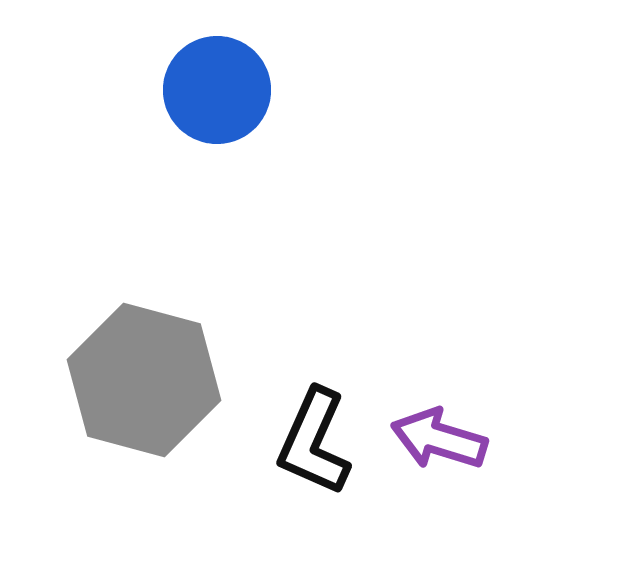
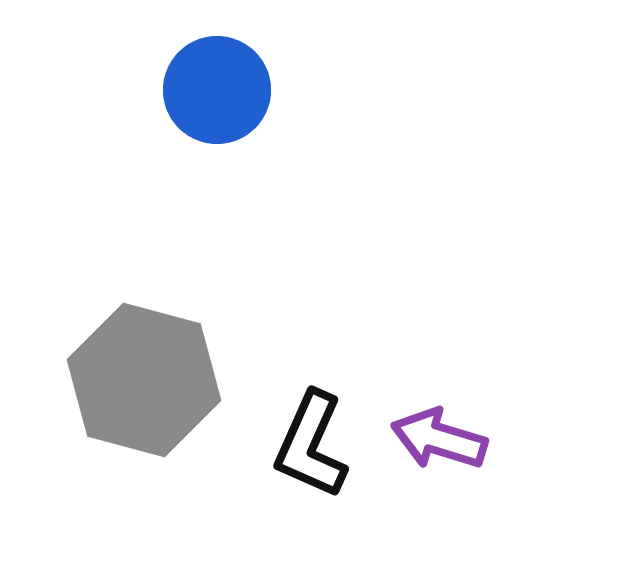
black L-shape: moved 3 px left, 3 px down
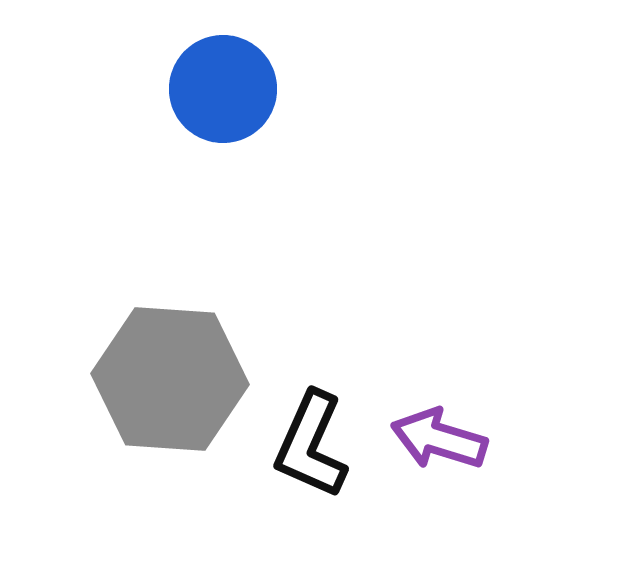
blue circle: moved 6 px right, 1 px up
gray hexagon: moved 26 px right, 1 px up; rotated 11 degrees counterclockwise
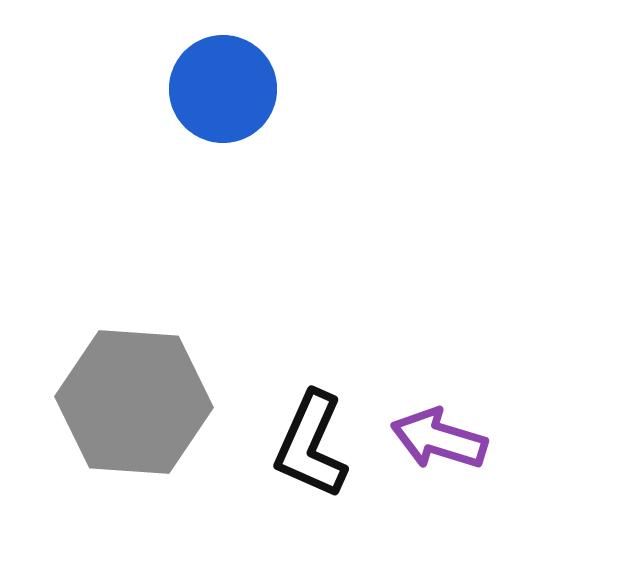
gray hexagon: moved 36 px left, 23 px down
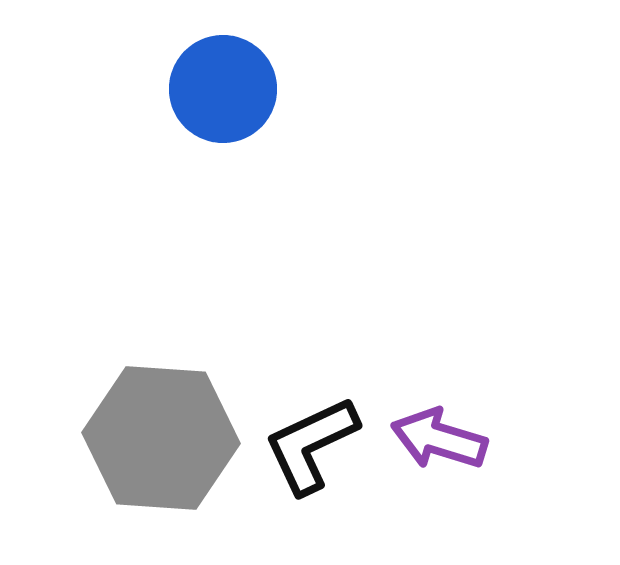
gray hexagon: moved 27 px right, 36 px down
black L-shape: rotated 41 degrees clockwise
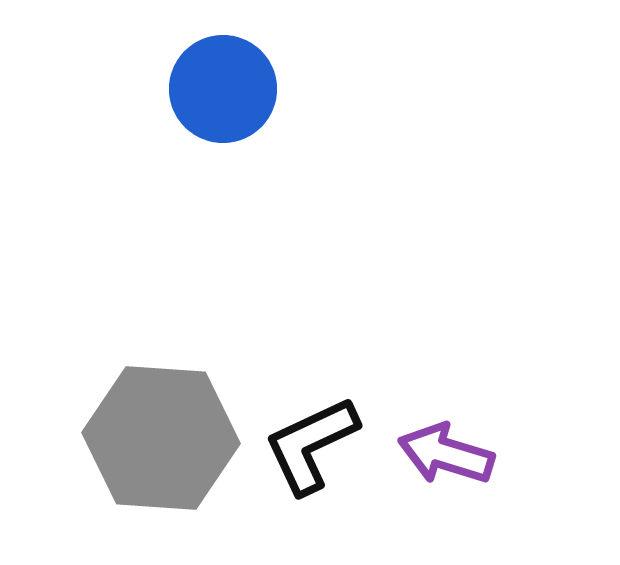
purple arrow: moved 7 px right, 15 px down
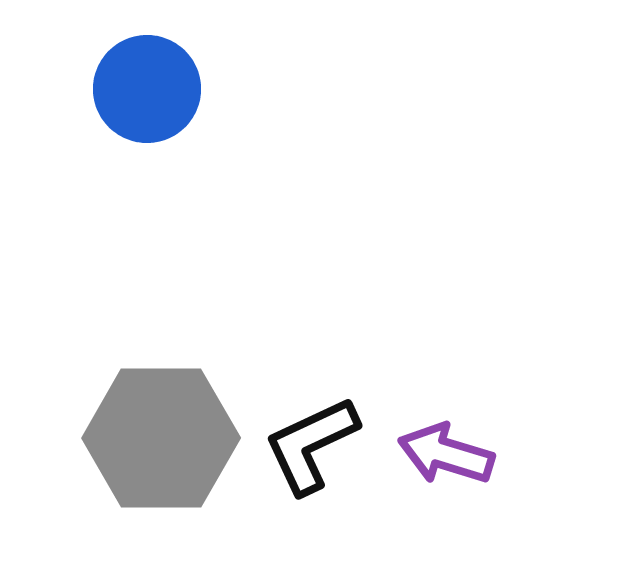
blue circle: moved 76 px left
gray hexagon: rotated 4 degrees counterclockwise
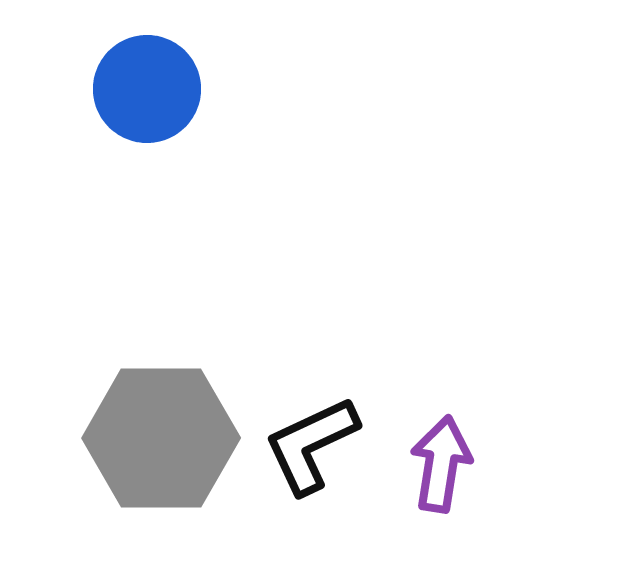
purple arrow: moved 5 px left, 10 px down; rotated 82 degrees clockwise
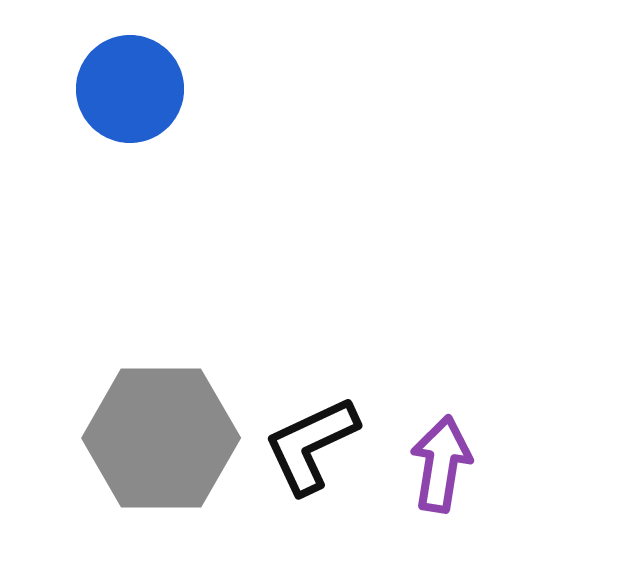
blue circle: moved 17 px left
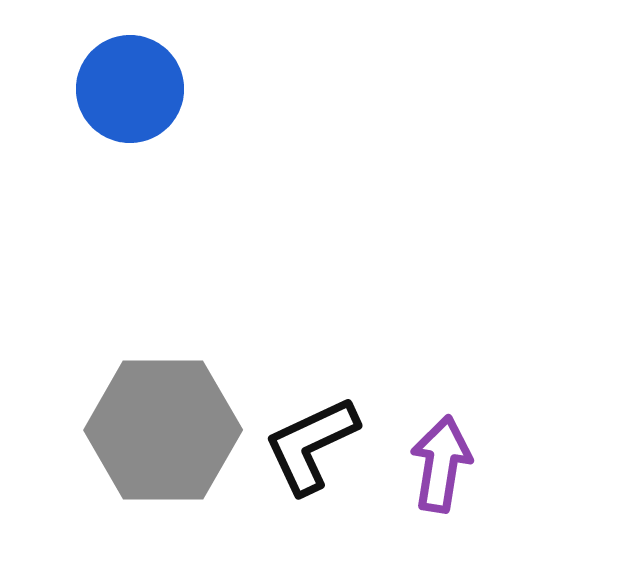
gray hexagon: moved 2 px right, 8 px up
